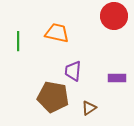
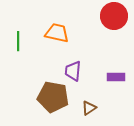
purple rectangle: moved 1 px left, 1 px up
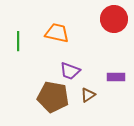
red circle: moved 3 px down
purple trapezoid: moved 3 px left; rotated 75 degrees counterclockwise
brown triangle: moved 1 px left, 13 px up
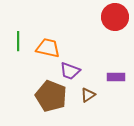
red circle: moved 1 px right, 2 px up
orange trapezoid: moved 9 px left, 15 px down
brown pentagon: moved 2 px left, 1 px up; rotated 12 degrees clockwise
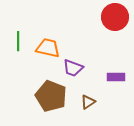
purple trapezoid: moved 3 px right, 3 px up
brown triangle: moved 7 px down
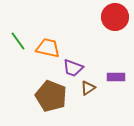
green line: rotated 36 degrees counterclockwise
brown triangle: moved 14 px up
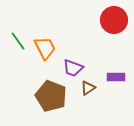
red circle: moved 1 px left, 3 px down
orange trapezoid: moved 3 px left; rotated 50 degrees clockwise
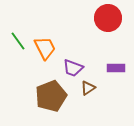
red circle: moved 6 px left, 2 px up
purple rectangle: moved 9 px up
brown pentagon: rotated 28 degrees clockwise
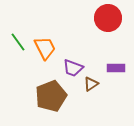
green line: moved 1 px down
brown triangle: moved 3 px right, 4 px up
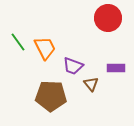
purple trapezoid: moved 2 px up
brown triangle: rotated 35 degrees counterclockwise
brown pentagon: rotated 24 degrees clockwise
